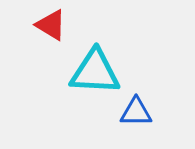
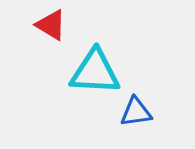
blue triangle: rotated 8 degrees counterclockwise
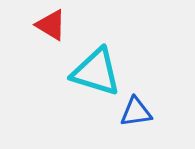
cyan triangle: moved 1 px right; rotated 14 degrees clockwise
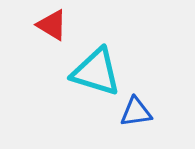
red triangle: moved 1 px right
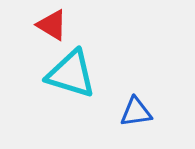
cyan triangle: moved 25 px left, 2 px down
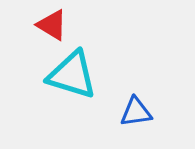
cyan triangle: moved 1 px right, 1 px down
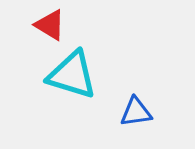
red triangle: moved 2 px left
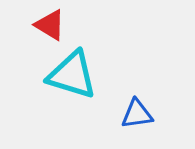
blue triangle: moved 1 px right, 2 px down
